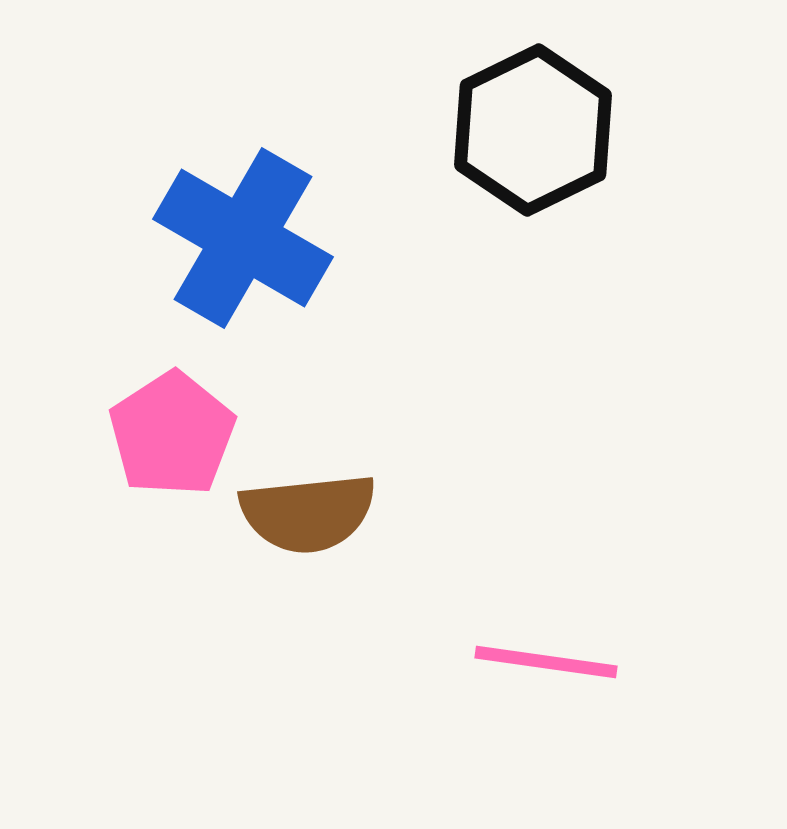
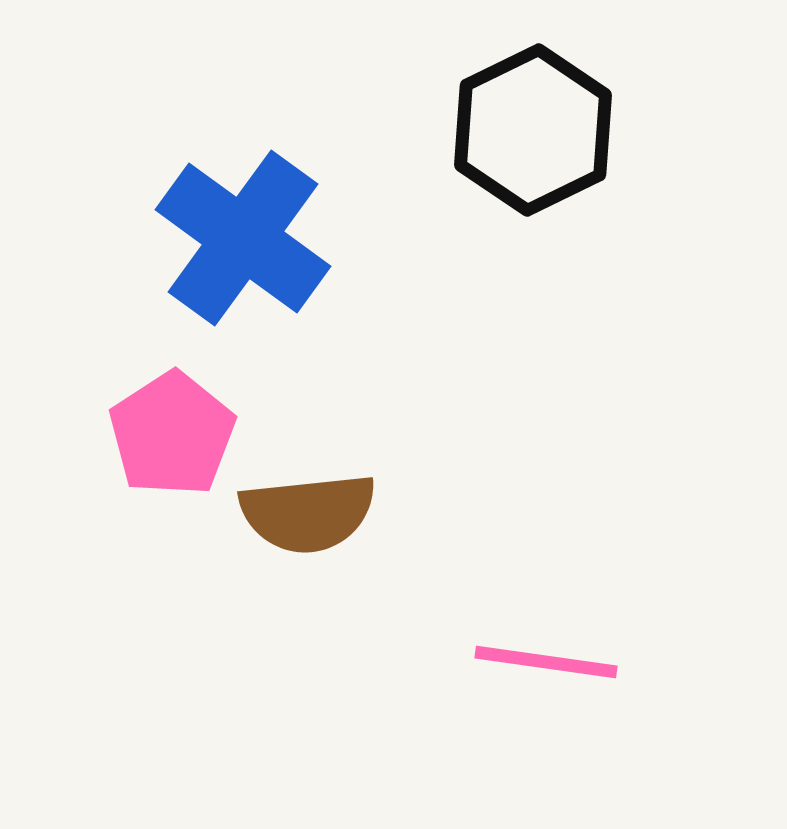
blue cross: rotated 6 degrees clockwise
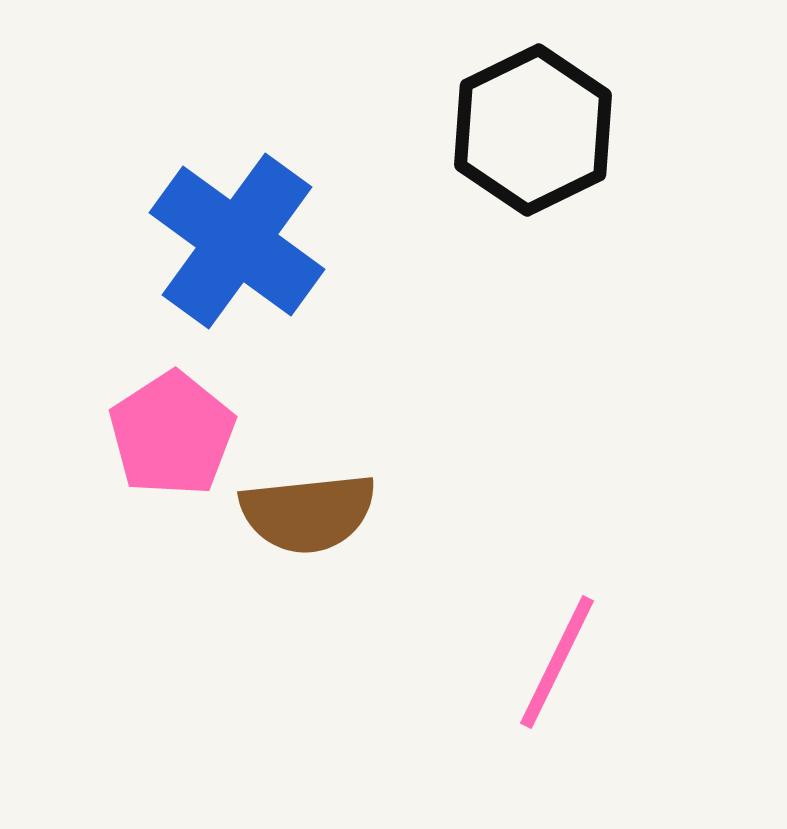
blue cross: moved 6 px left, 3 px down
pink line: moved 11 px right; rotated 72 degrees counterclockwise
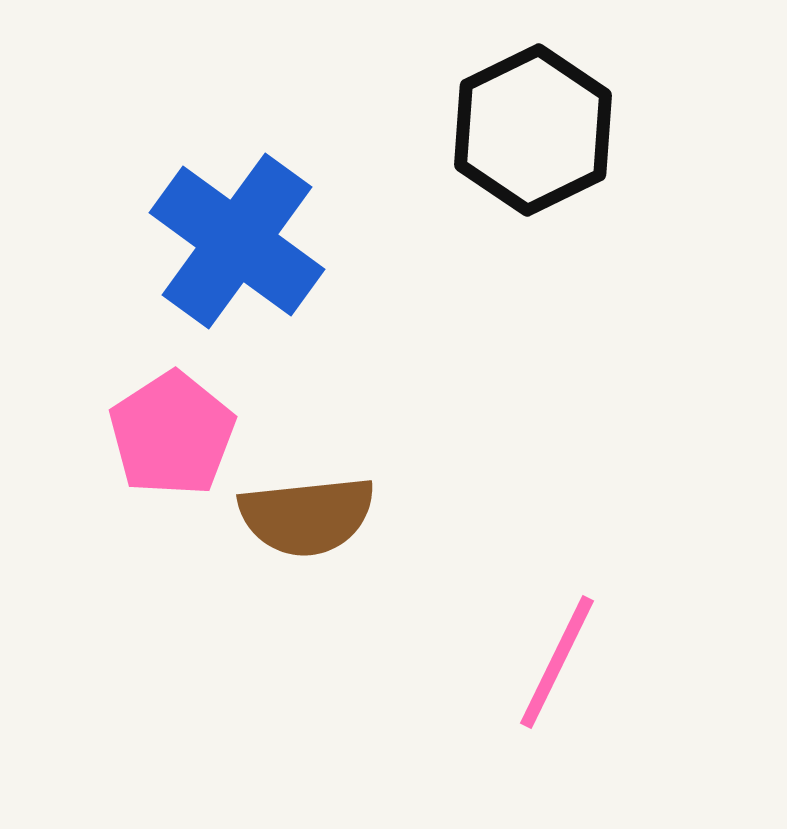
brown semicircle: moved 1 px left, 3 px down
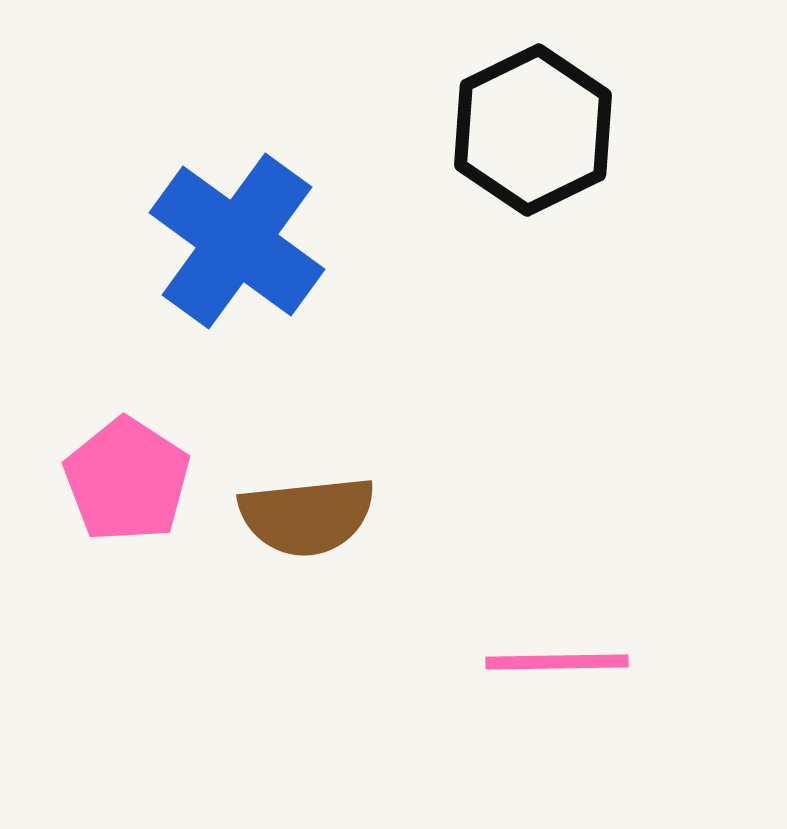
pink pentagon: moved 45 px left, 46 px down; rotated 6 degrees counterclockwise
pink line: rotated 63 degrees clockwise
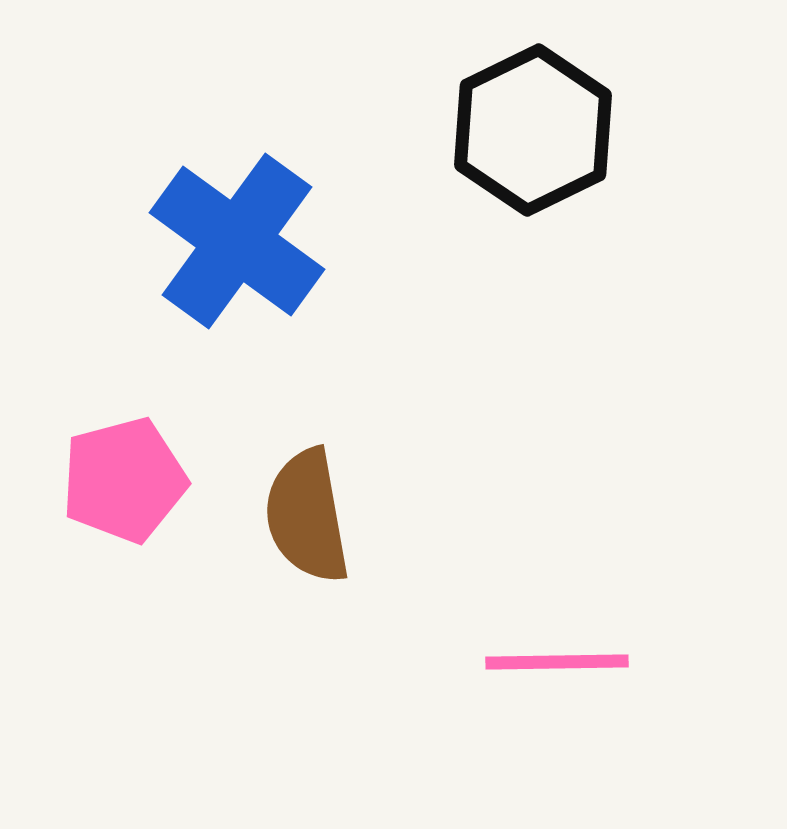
pink pentagon: moved 3 px left; rotated 24 degrees clockwise
brown semicircle: rotated 86 degrees clockwise
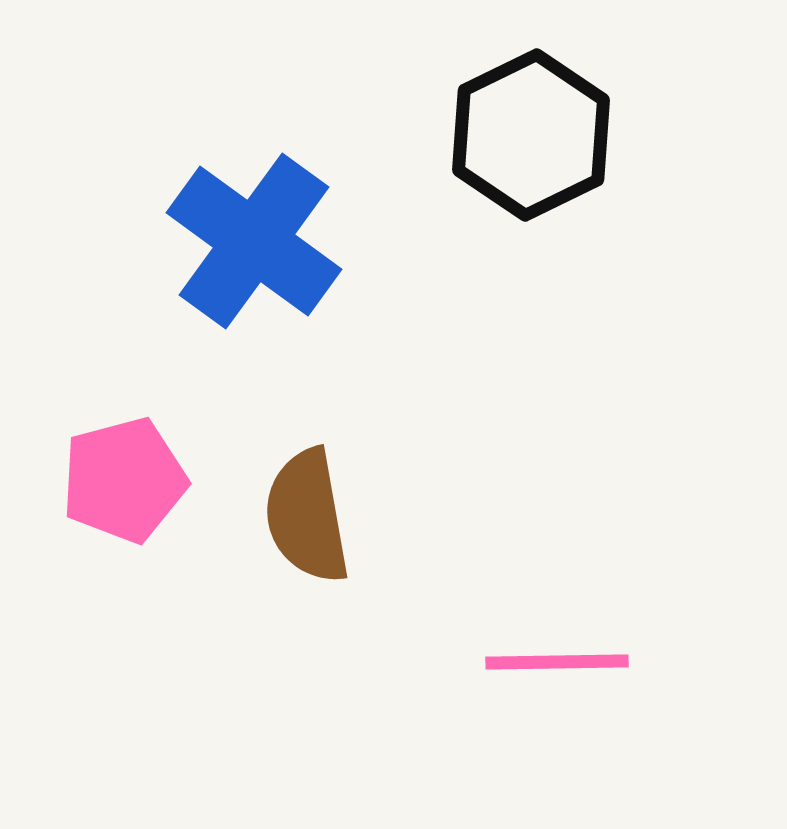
black hexagon: moved 2 px left, 5 px down
blue cross: moved 17 px right
